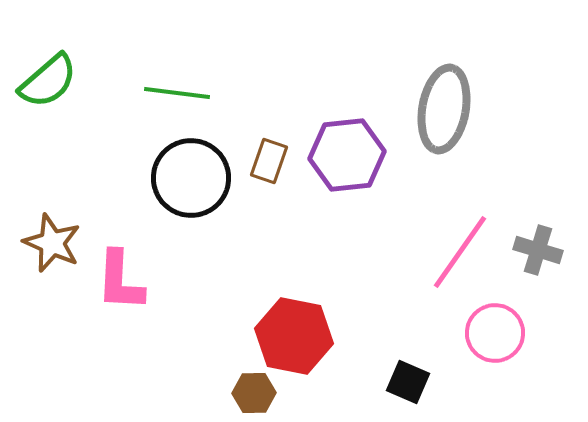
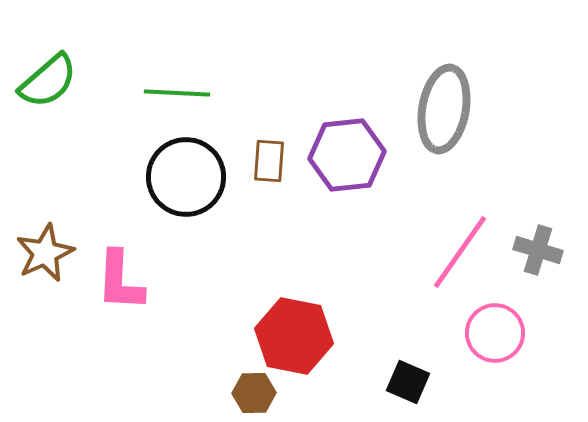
green line: rotated 4 degrees counterclockwise
brown rectangle: rotated 15 degrees counterclockwise
black circle: moved 5 px left, 1 px up
brown star: moved 7 px left, 10 px down; rotated 24 degrees clockwise
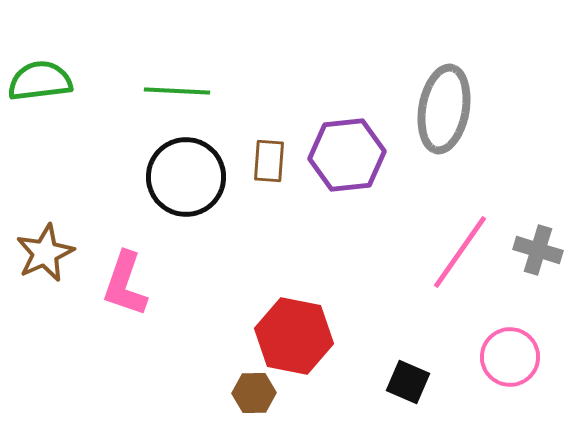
green semicircle: moved 8 px left; rotated 146 degrees counterclockwise
green line: moved 2 px up
pink L-shape: moved 5 px right, 3 px down; rotated 16 degrees clockwise
pink circle: moved 15 px right, 24 px down
